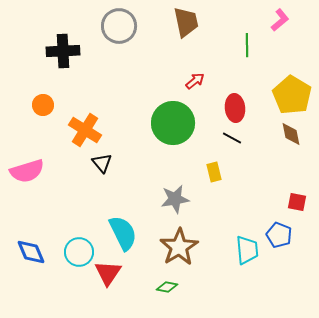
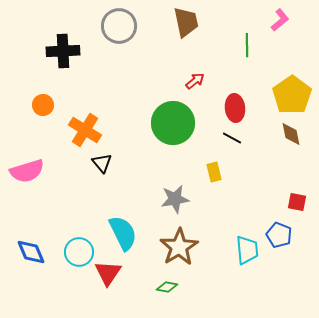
yellow pentagon: rotated 6 degrees clockwise
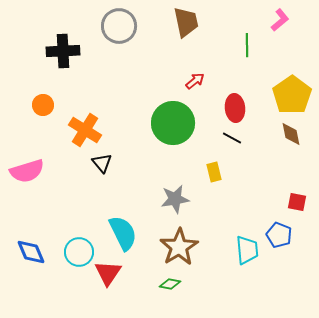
green diamond: moved 3 px right, 3 px up
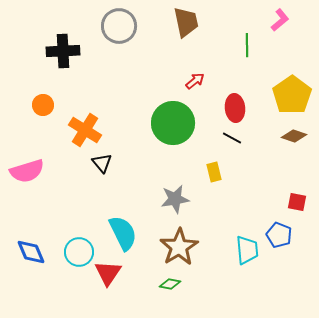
brown diamond: moved 3 px right, 2 px down; rotated 60 degrees counterclockwise
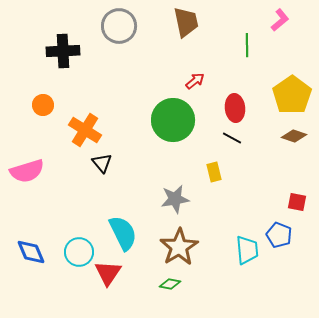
green circle: moved 3 px up
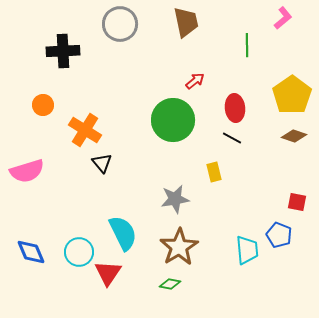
pink L-shape: moved 3 px right, 2 px up
gray circle: moved 1 px right, 2 px up
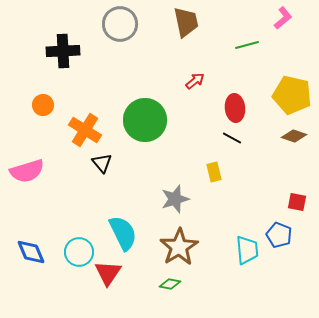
green line: rotated 75 degrees clockwise
yellow pentagon: rotated 24 degrees counterclockwise
green circle: moved 28 px left
gray star: rotated 8 degrees counterclockwise
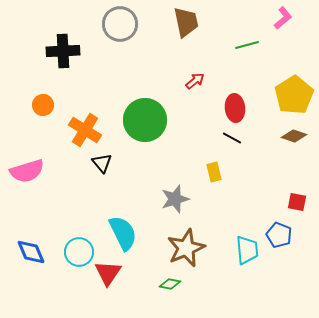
yellow pentagon: moved 2 px right; rotated 27 degrees clockwise
brown star: moved 7 px right, 1 px down; rotated 9 degrees clockwise
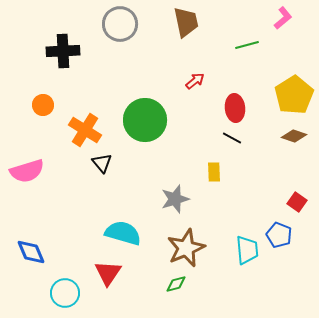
yellow rectangle: rotated 12 degrees clockwise
red square: rotated 24 degrees clockwise
cyan semicircle: rotated 48 degrees counterclockwise
cyan circle: moved 14 px left, 41 px down
green diamond: moved 6 px right; rotated 25 degrees counterclockwise
